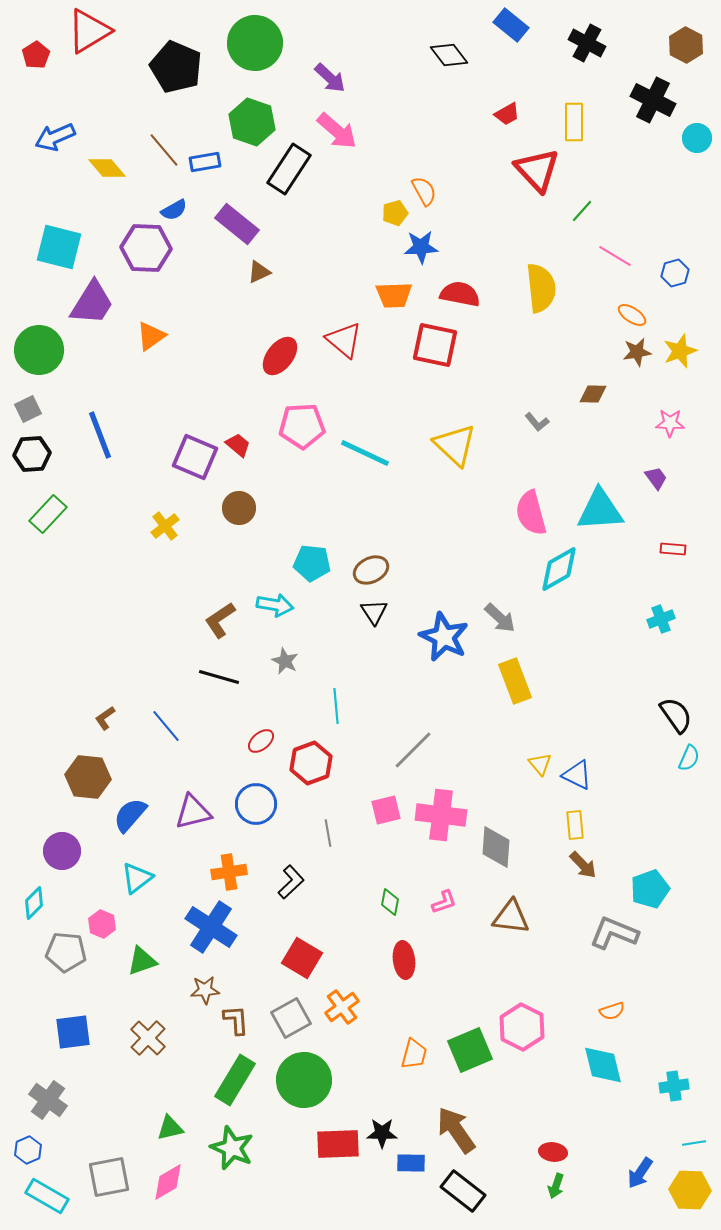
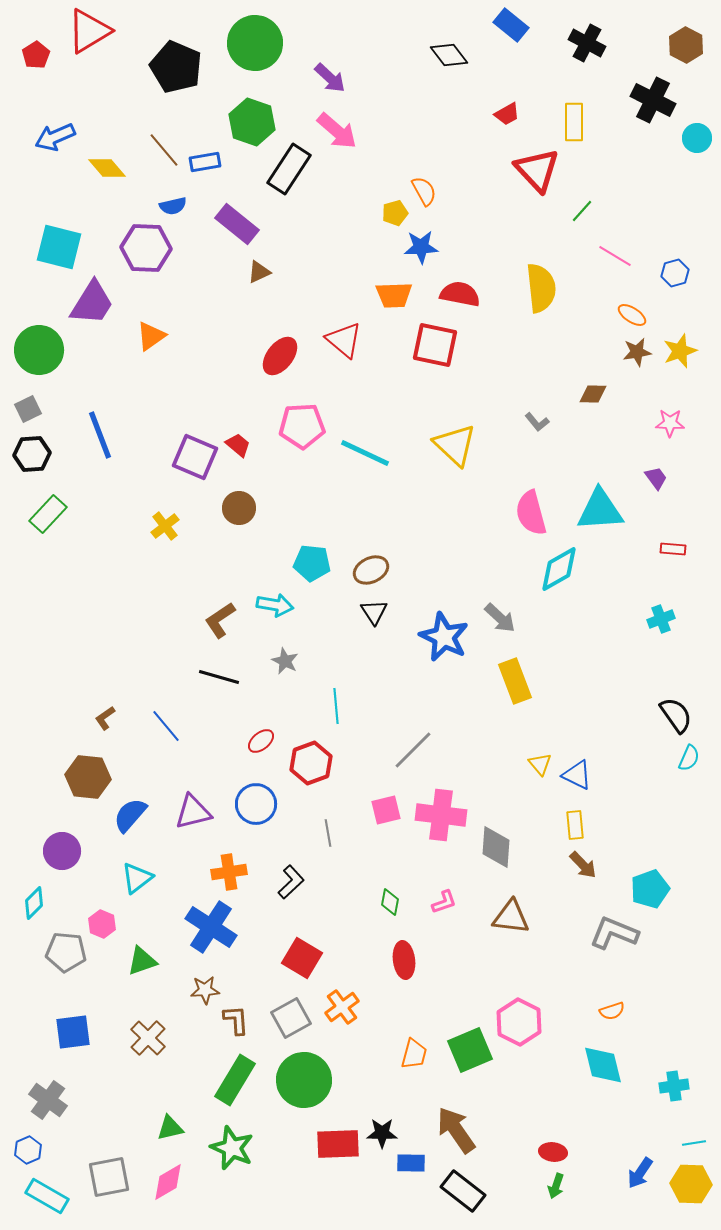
blue semicircle at (174, 210): moved 1 px left, 4 px up; rotated 16 degrees clockwise
pink hexagon at (522, 1027): moved 3 px left, 5 px up
yellow hexagon at (690, 1190): moved 1 px right, 6 px up
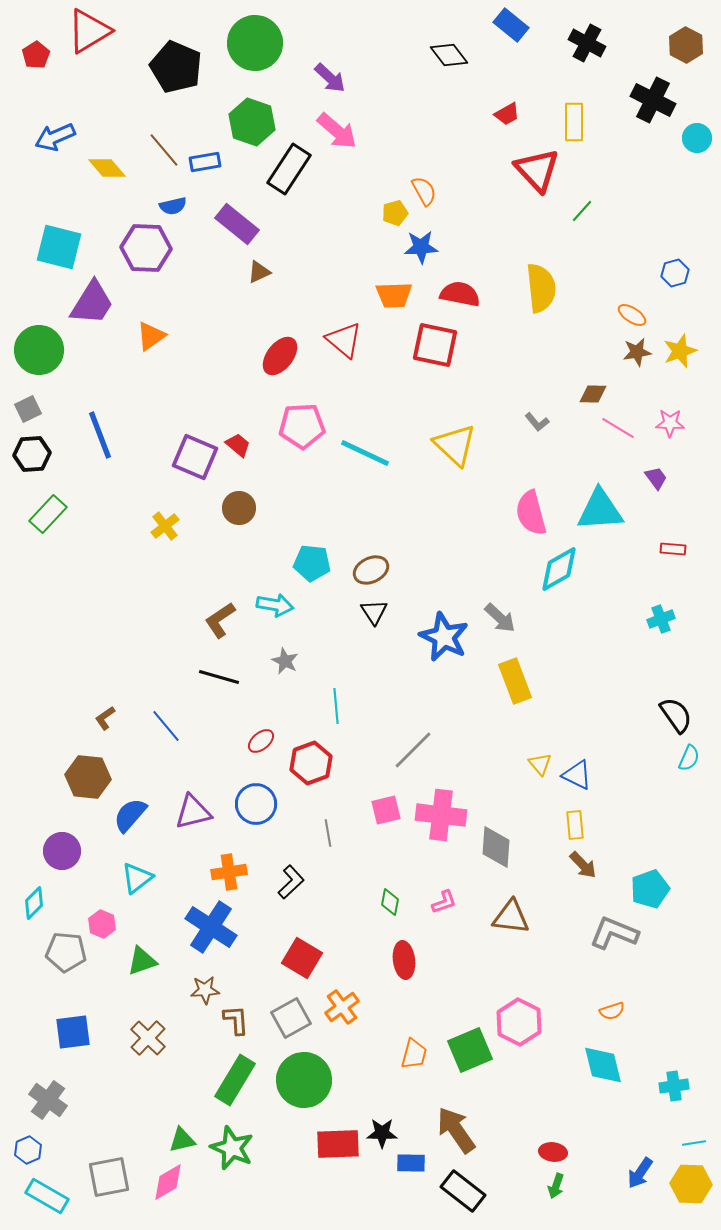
pink line at (615, 256): moved 3 px right, 172 px down
green triangle at (170, 1128): moved 12 px right, 12 px down
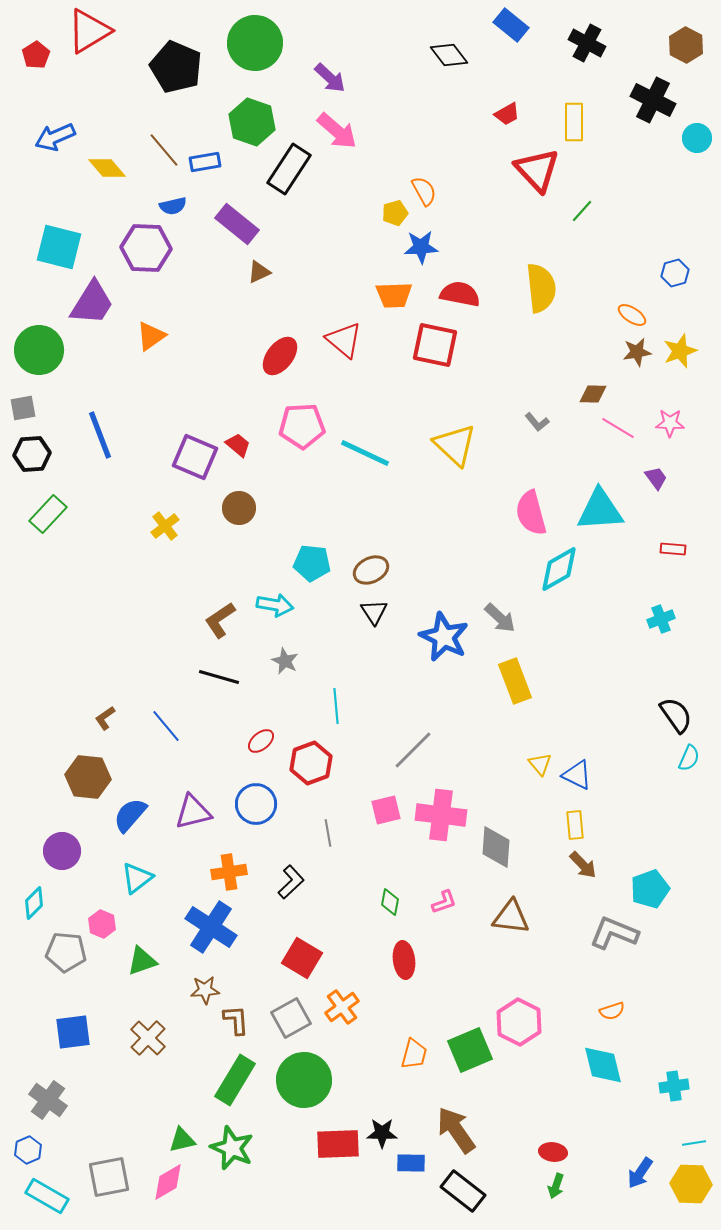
gray square at (28, 409): moved 5 px left, 1 px up; rotated 16 degrees clockwise
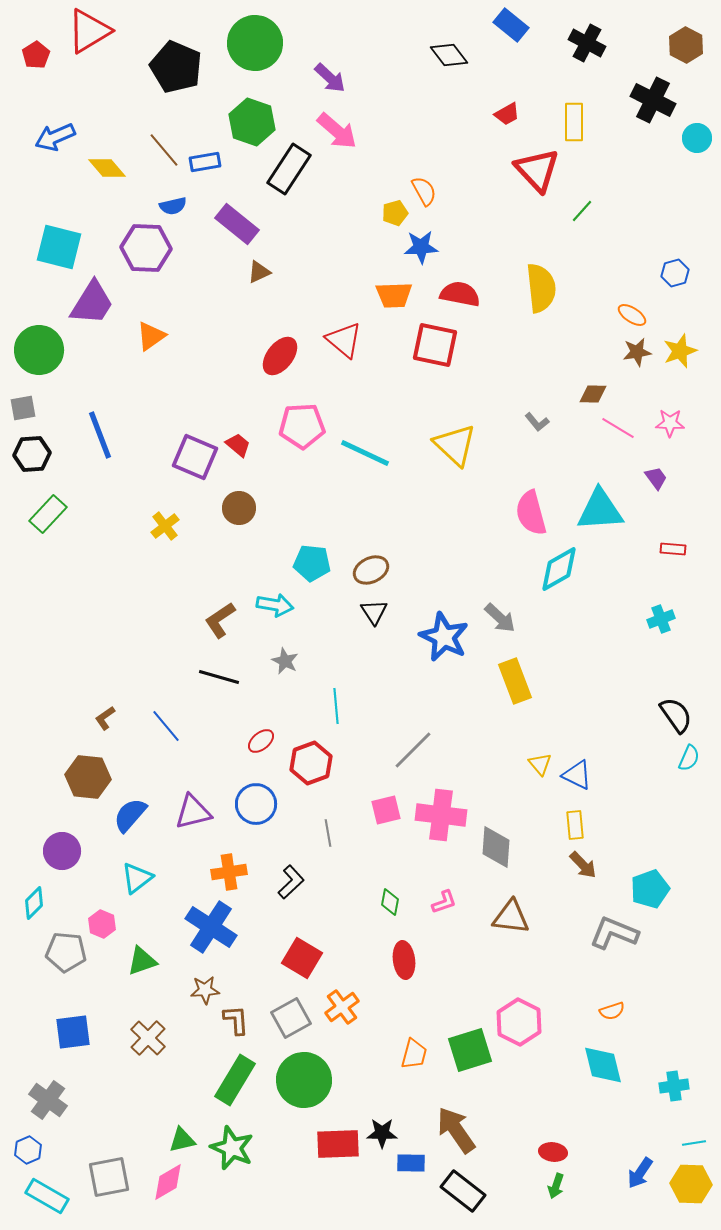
green square at (470, 1050): rotated 6 degrees clockwise
